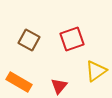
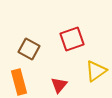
brown square: moved 9 px down
orange rectangle: rotated 45 degrees clockwise
red triangle: moved 1 px up
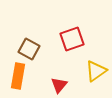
orange rectangle: moved 1 px left, 6 px up; rotated 25 degrees clockwise
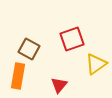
yellow triangle: moved 7 px up
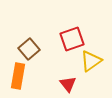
brown square: rotated 20 degrees clockwise
yellow triangle: moved 5 px left, 3 px up
red triangle: moved 9 px right, 1 px up; rotated 18 degrees counterclockwise
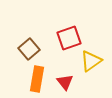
red square: moved 3 px left, 1 px up
orange rectangle: moved 19 px right, 3 px down
red triangle: moved 3 px left, 2 px up
